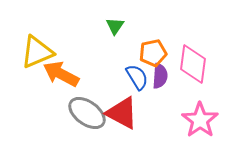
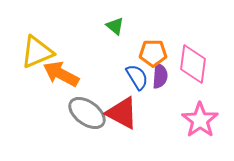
green triangle: rotated 24 degrees counterclockwise
orange pentagon: rotated 12 degrees clockwise
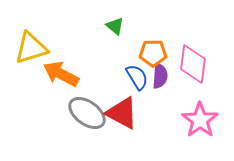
yellow triangle: moved 6 px left, 4 px up; rotated 6 degrees clockwise
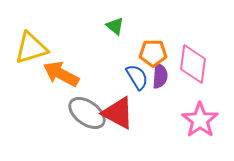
red triangle: moved 4 px left
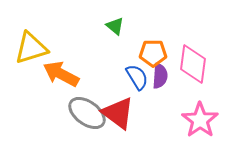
red triangle: rotated 9 degrees clockwise
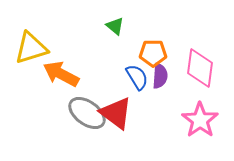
pink diamond: moved 7 px right, 4 px down
red triangle: moved 2 px left
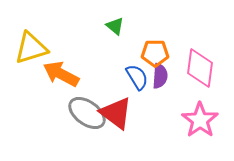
orange pentagon: moved 2 px right
